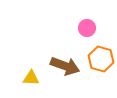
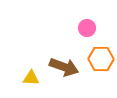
orange hexagon: rotated 15 degrees counterclockwise
brown arrow: moved 1 px left, 1 px down
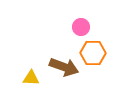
pink circle: moved 6 px left, 1 px up
orange hexagon: moved 8 px left, 6 px up
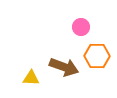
orange hexagon: moved 4 px right, 3 px down
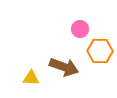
pink circle: moved 1 px left, 2 px down
orange hexagon: moved 3 px right, 5 px up
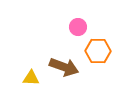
pink circle: moved 2 px left, 2 px up
orange hexagon: moved 2 px left
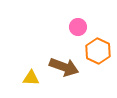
orange hexagon: rotated 25 degrees clockwise
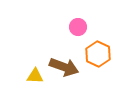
orange hexagon: moved 3 px down
yellow triangle: moved 4 px right, 2 px up
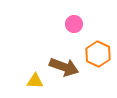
pink circle: moved 4 px left, 3 px up
yellow triangle: moved 5 px down
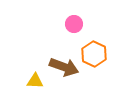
orange hexagon: moved 4 px left
